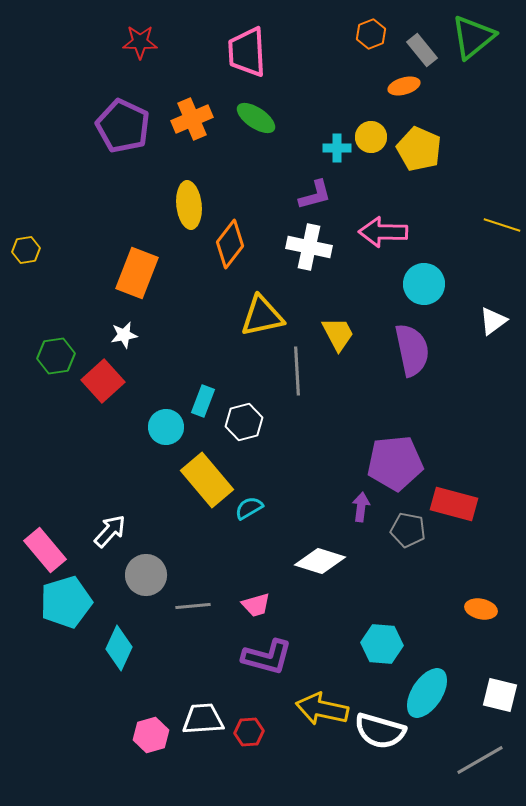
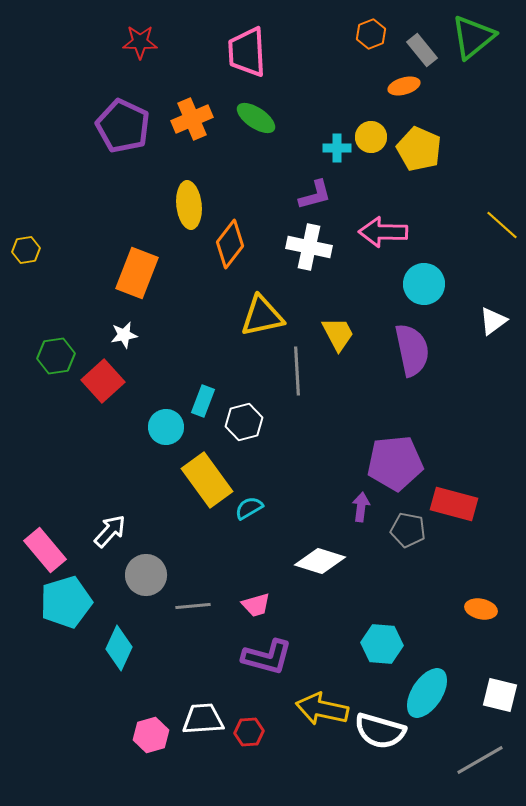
yellow line at (502, 225): rotated 24 degrees clockwise
yellow rectangle at (207, 480): rotated 4 degrees clockwise
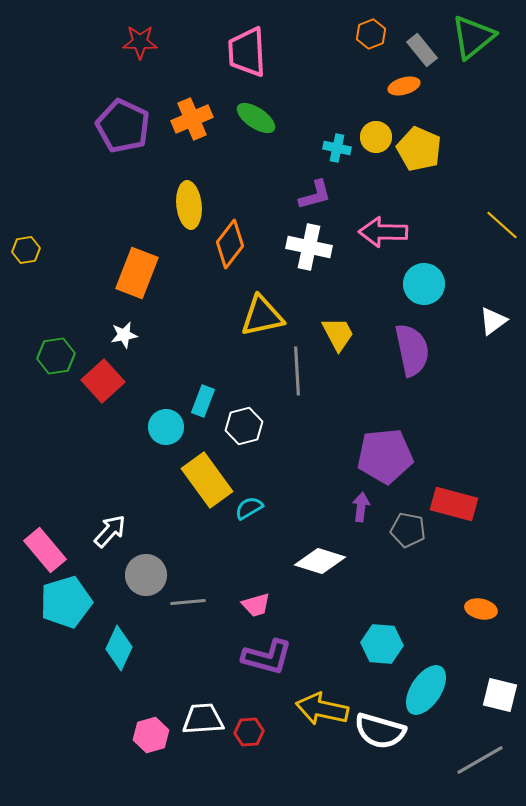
yellow circle at (371, 137): moved 5 px right
cyan cross at (337, 148): rotated 12 degrees clockwise
white hexagon at (244, 422): moved 4 px down
purple pentagon at (395, 463): moved 10 px left, 7 px up
gray line at (193, 606): moved 5 px left, 4 px up
cyan ellipse at (427, 693): moved 1 px left, 3 px up
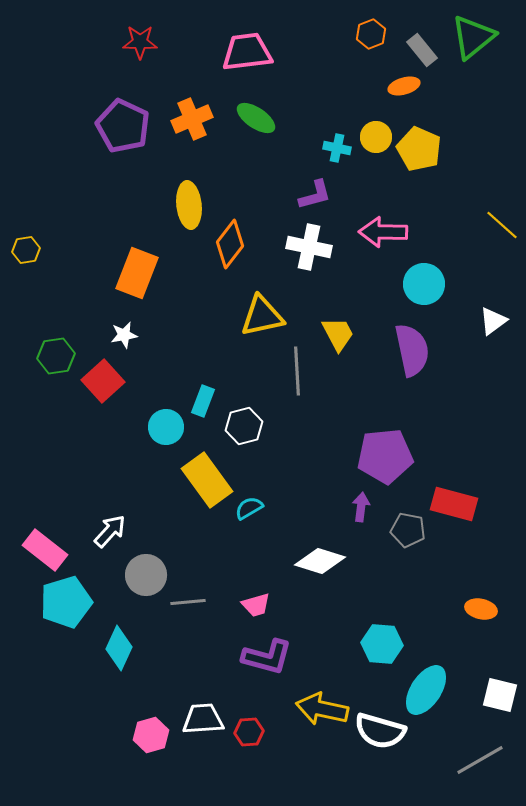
pink trapezoid at (247, 52): rotated 86 degrees clockwise
pink rectangle at (45, 550): rotated 12 degrees counterclockwise
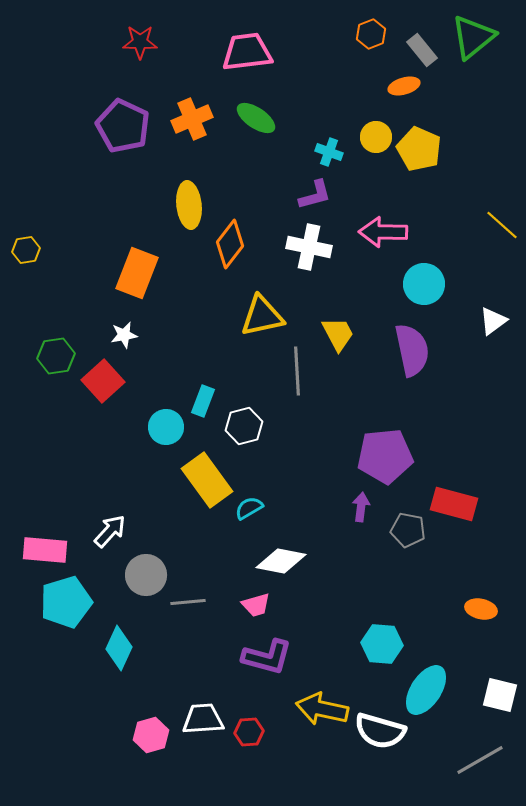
cyan cross at (337, 148): moved 8 px left, 4 px down; rotated 8 degrees clockwise
pink rectangle at (45, 550): rotated 33 degrees counterclockwise
white diamond at (320, 561): moved 39 px left; rotated 6 degrees counterclockwise
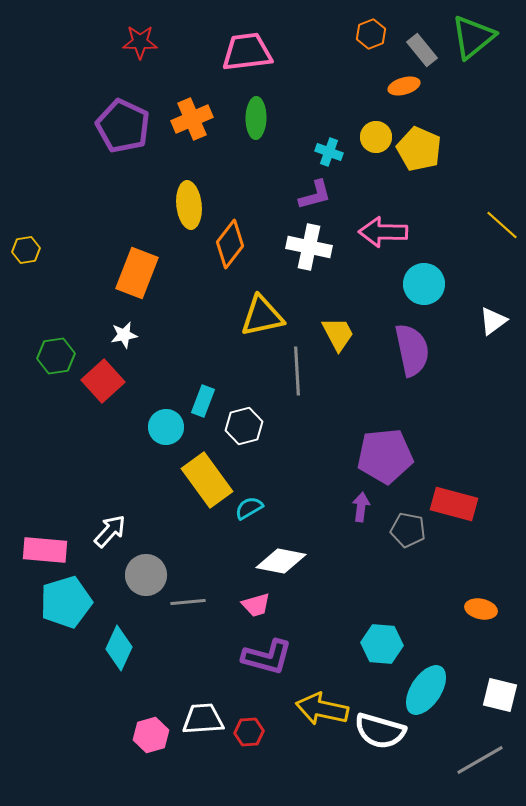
green ellipse at (256, 118): rotated 57 degrees clockwise
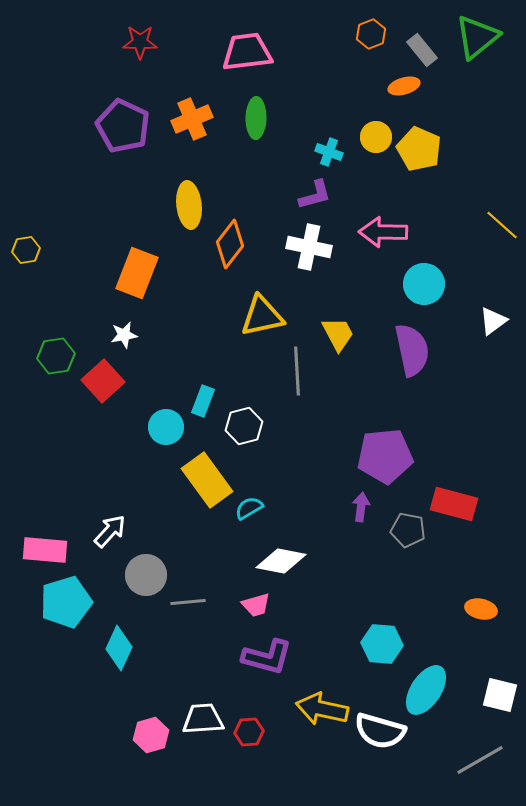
green triangle at (473, 37): moved 4 px right
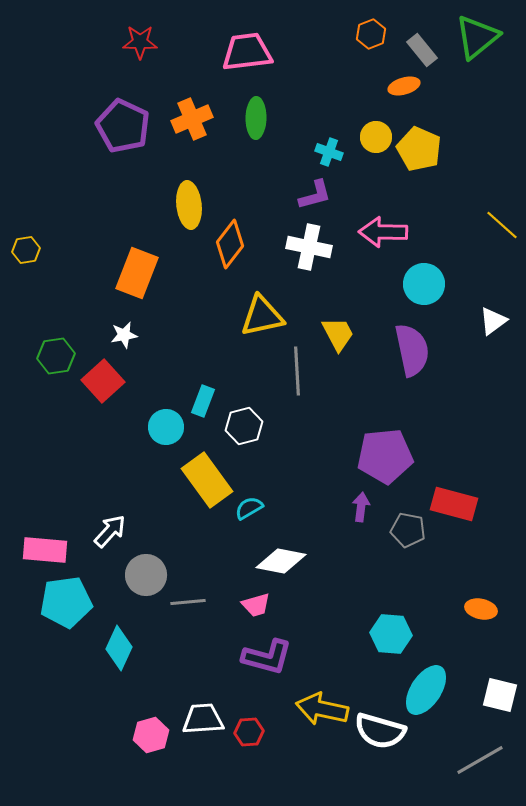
cyan pentagon at (66, 602): rotated 9 degrees clockwise
cyan hexagon at (382, 644): moved 9 px right, 10 px up
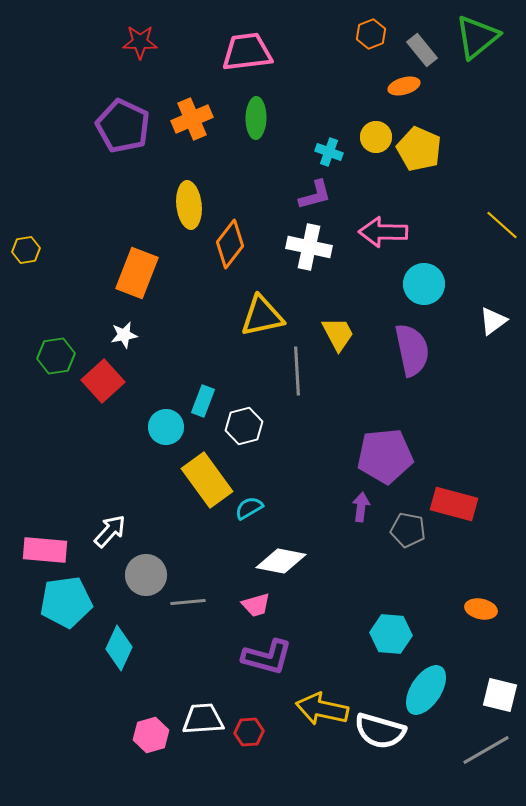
gray line at (480, 760): moved 6 px right, 10 px up
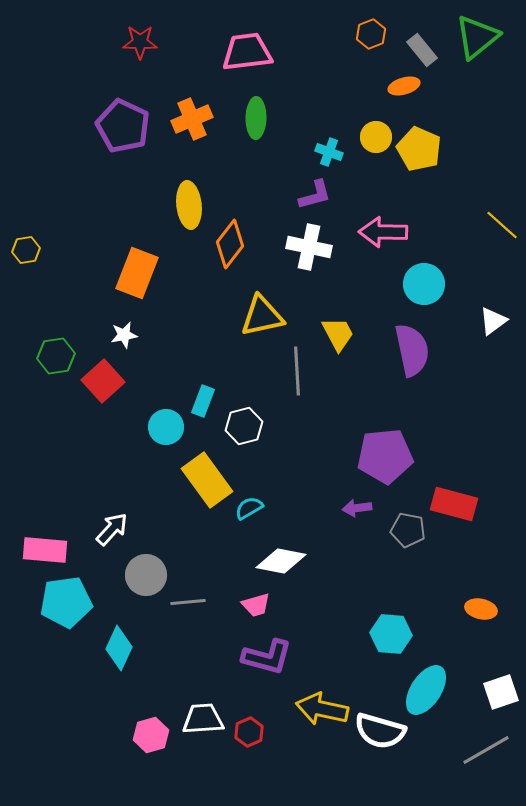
purple arrow at (361, 507): moved 4 px left, 1 px down; rotated 104 degrees counterclockwise
white arrow at (110, 531): moved 2 px right, 2 px up
white square at (500, 695): moved 1 px right, 3 px up; rotated 33 degrees counterclockwise
red hexagon at (249, 732): rotated 20 degrees counterclockwise
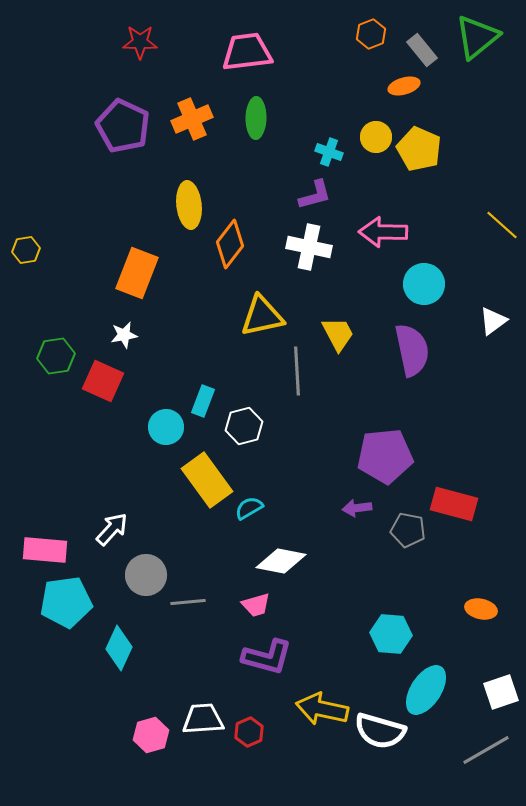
red square at (103, 381): rotated 24 degrees counterclockwise
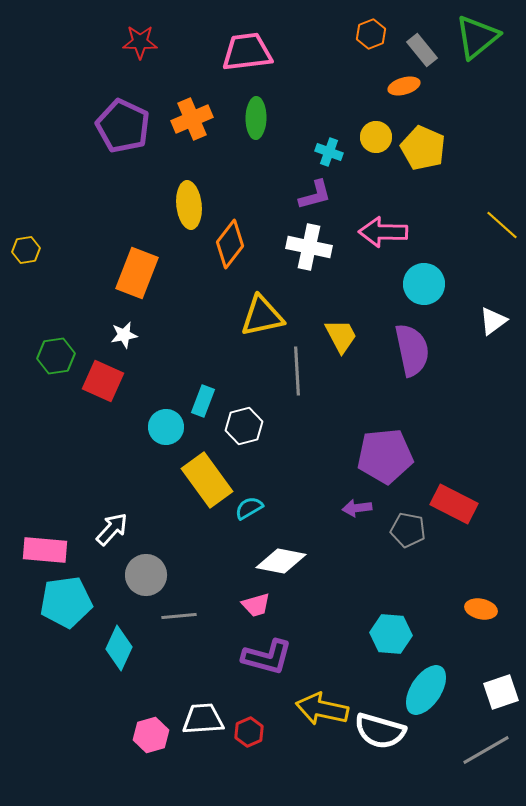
yellow pentagon at (419, 149): moved 4 px right, 1 px up
yellow trapezoid at (338, 334): moved 3 px right, 2 px down
red rectangle at (454, 504): rotated 12 degrees clockwise
gray line at (188, 602): moved 9 px left, 14 px down
